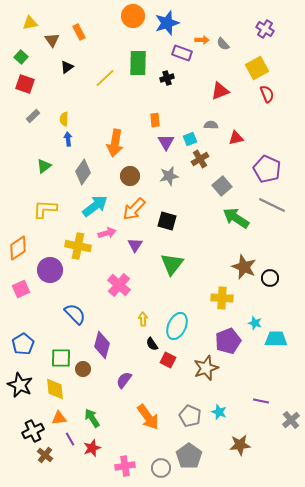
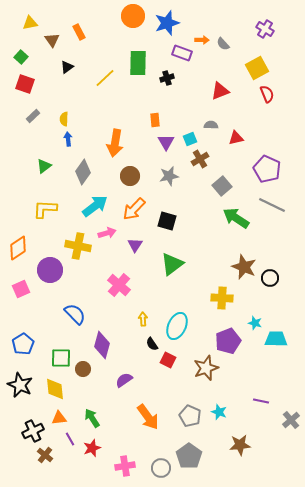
green triangle at (172, 264): rotated 15 degrees clockwise
purple semicircle at (124, 380): rotated 18 degrees clockwise
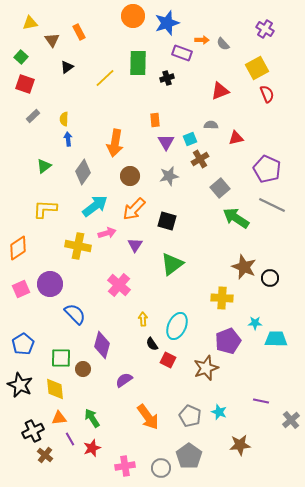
gray square at (222, 186): moved 2 px left, 2 px down
purple circle at (50, 270): moved 14 px down
cyan star at (255, 323): rotated 16 degrees counterclockwise
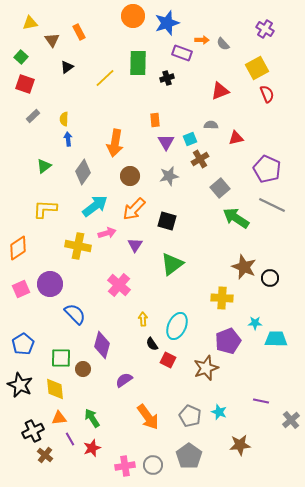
gray circle at (161, 468): moved 8 px left, 3 px up
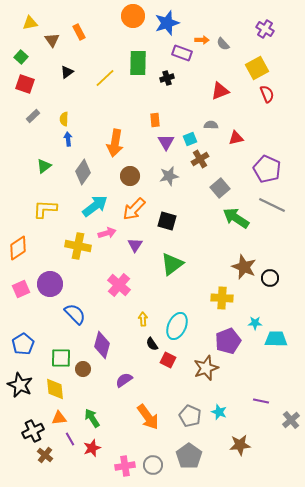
black triangle at (67, 67): moved 5 px down
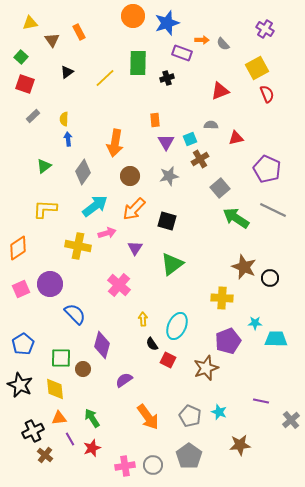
gray line at (272, 205): moved 1 px right, 5 px down
purple triangle at (135, 245): moved 3 px down
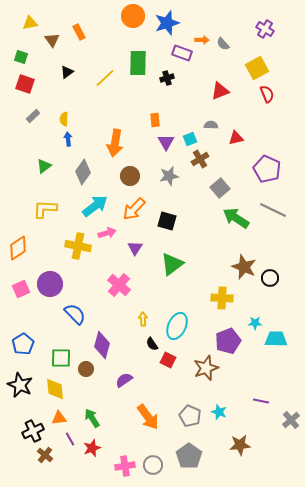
green square at (21, 57): rotated 24 degrees counterclockwise
brown circle at (83, 369): moved 3 px right
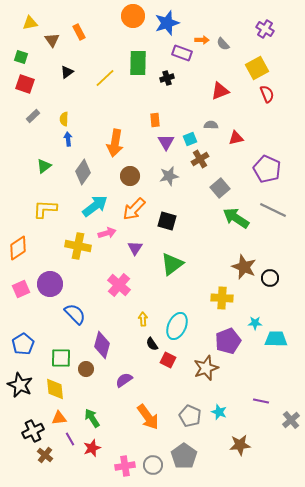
gray pentagon at (189, 456): moved 5 px left
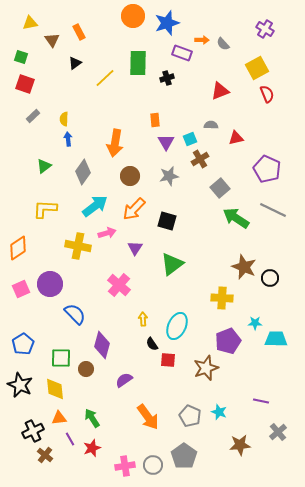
black triangle at (67, 72): moved 8 px right, 9 px up
red square at (168, 360): rotated 21 degrees counterclockwise
gray cross at (291, 420): moved 13 px left, 12 px down
